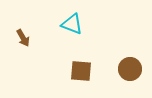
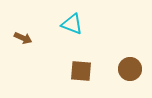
brown arrow: rotated 36 degrees counterclockwise
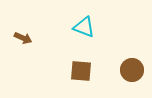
cyan triangle: moved 12 px right, 3 px down
brown circle: moved 2 px right, 1 px down
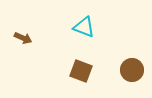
brown square: rotated 15 degrees clockwise
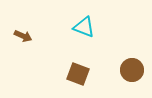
brown arrow: moved 2 px up
brown square: moved 3 px left, 3 px down
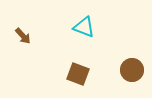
brown arrow: rotated 24 degrees clockwise
